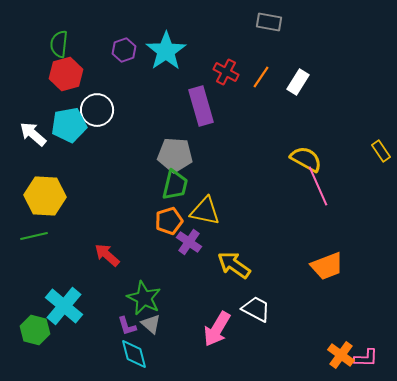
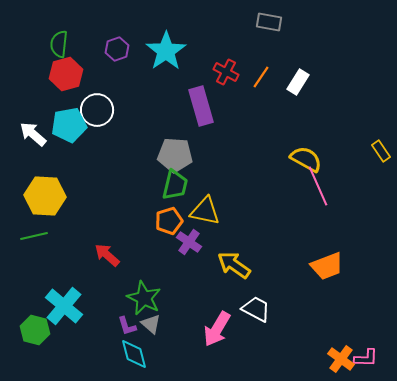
purple hexagon: moved 7 px left, 1 px up
orange cross: moved 4 px down
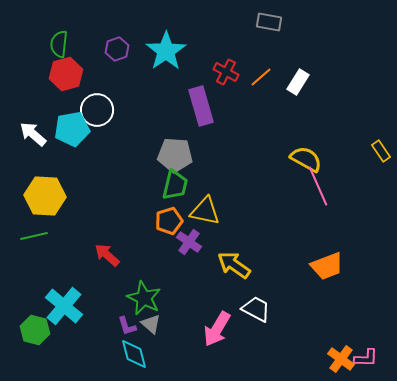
orange line: rotated 15 degrees clockwise
cyan pentagon: moved 3 px right, 4 px down
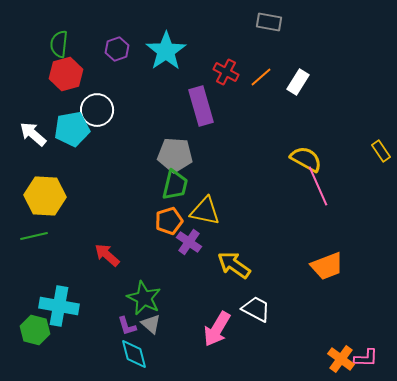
cyan cross: moved 5 px left; rotated 30 degrees counterclockwise
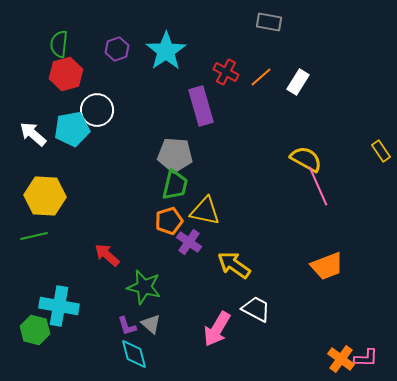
green star: moved 11 px up; rotated 12 degrees counterclockwise
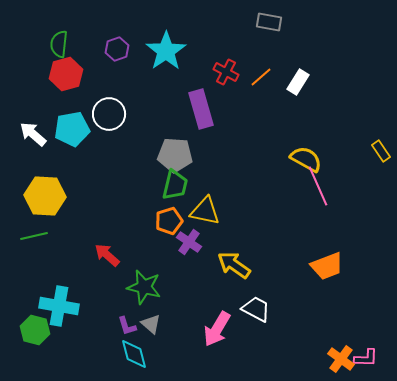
purple rectangle: moved 3 px down
white circle: moved 12 px right, 4 px down
